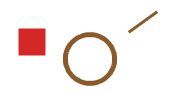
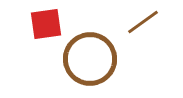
red square: moved 14 px right, 18 px up; rotated 8 degrees counterclockwise
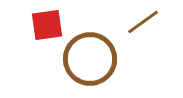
red square: moved 1 px right, 1 px down
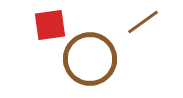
red square: moved 3 px right
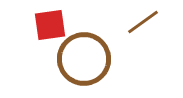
brown circle: moved 6 px left
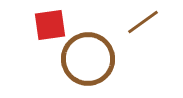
brown circle: moved 4 px right
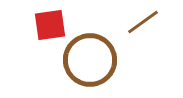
brown circle: moved 2 px right, 1 px down
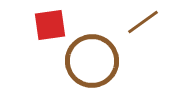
brown circle: moved 2 px right, 1 px down
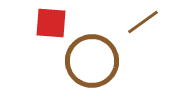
red square: moved 1 px right, 2 px up; rotated 12 degrees clockwise
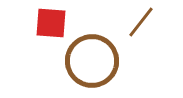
brown line: moved 2 px left; rotated 16 degrees counterclockwise
